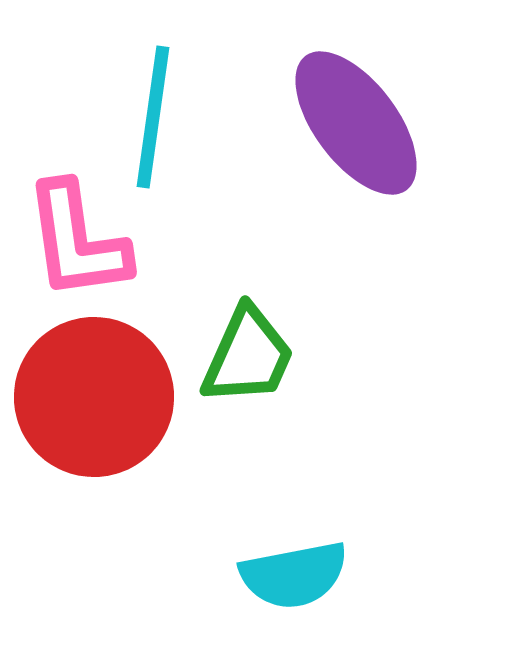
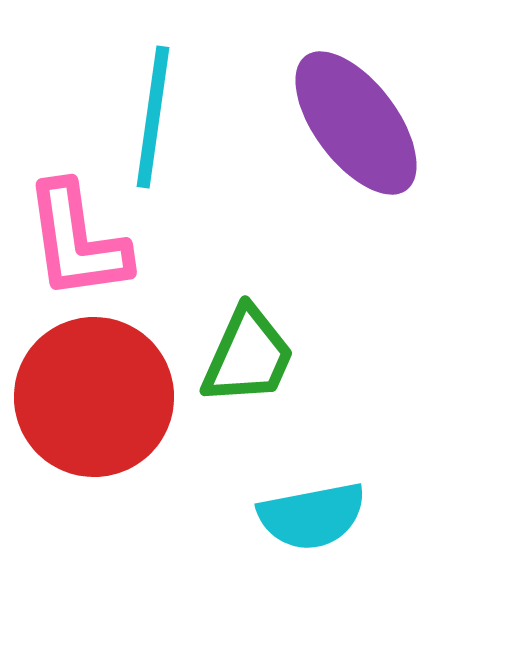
cyan semicircle: moved 18 px right, 59 px up
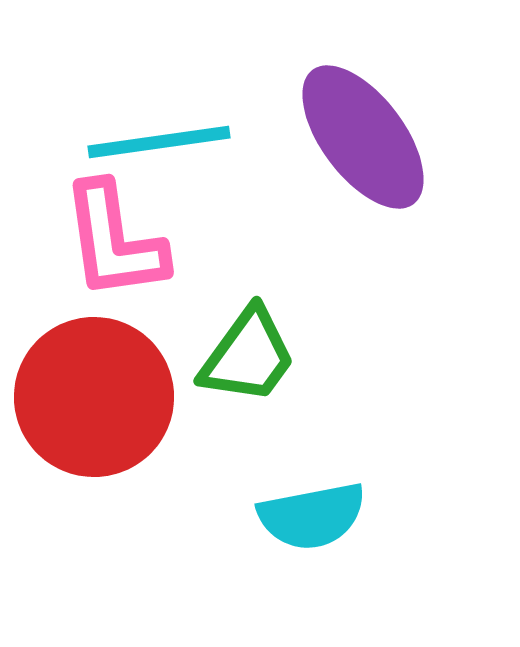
cyan line: moved 6 px right, 25 px down; rotated 74 degrees clockwise
purple ellipse: moved 7 px right, 14 px down
pink L-shape: moved 37 px right
green trapezoid: rotated 12 degrees clockwise
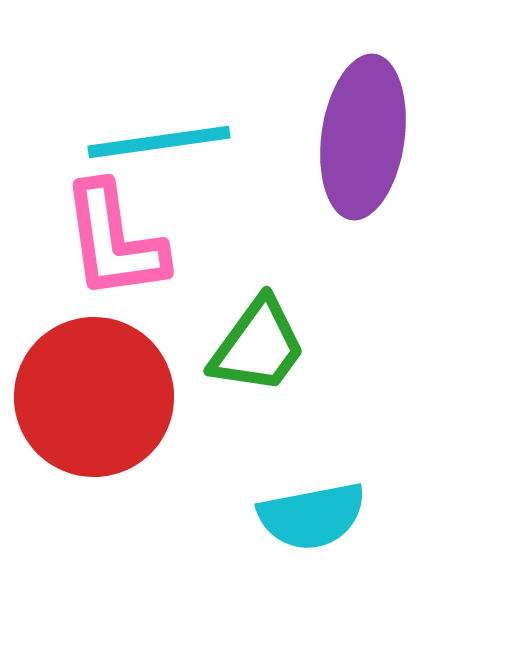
purple ellipse: rotated 45 degrees clockwise
green trapezoid: moved 10 px right, 10 px up
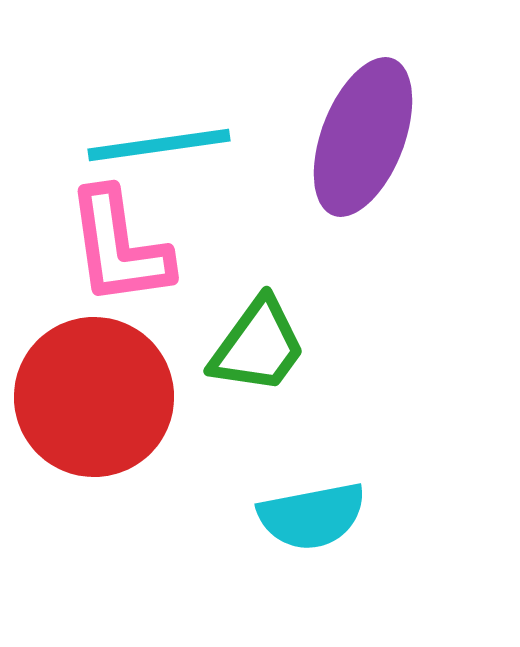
purple ellipse: rotated 13 degrees clockwise
cyan line: moved 3 px down
pink L-shape: moved 5 px right, 6 px down
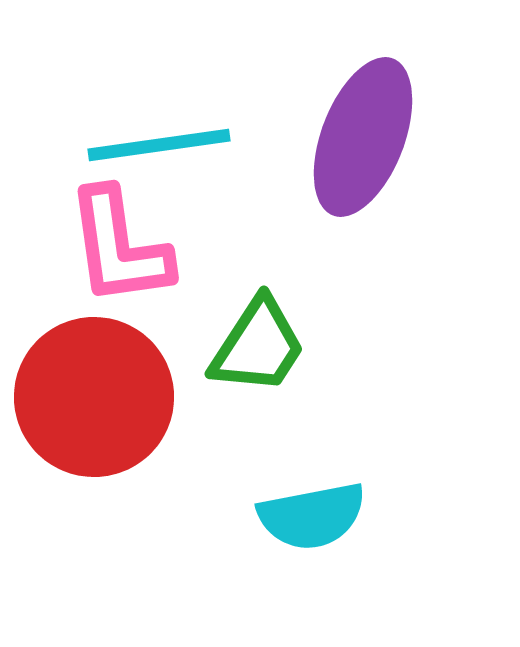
green trapezoid: rotated 3 degrees counterclockwise
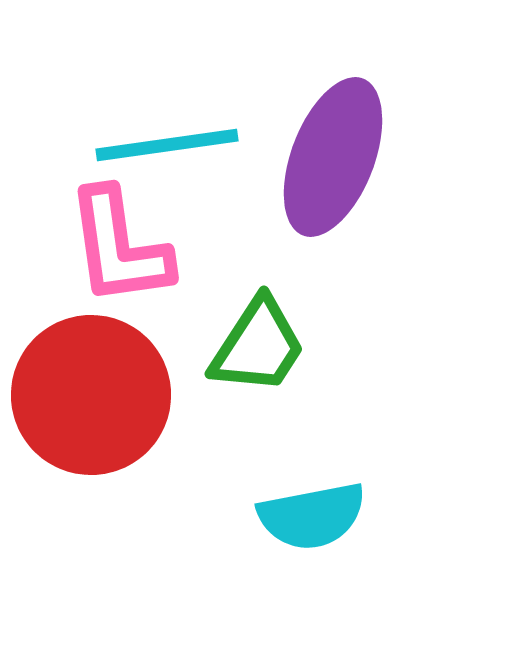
purple ellipse: moved 30 px left, 20 px down
cyan line: moved 8 px right
red circle: moved 3 px left, 2 px up
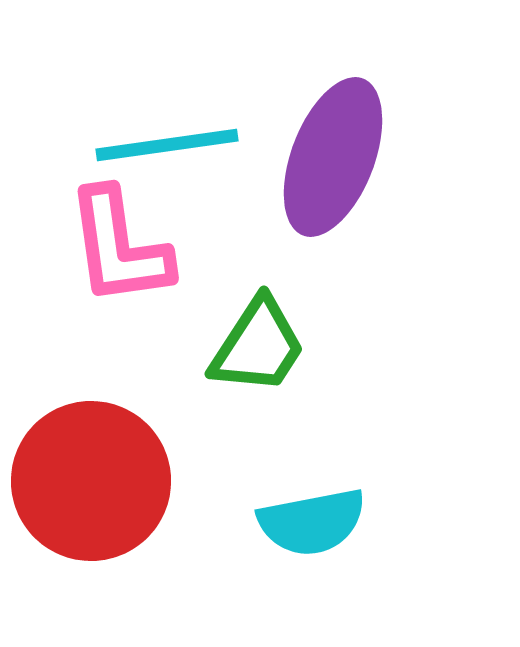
red circle: moved 86 px down
cyan semicircle: moved 6 px down
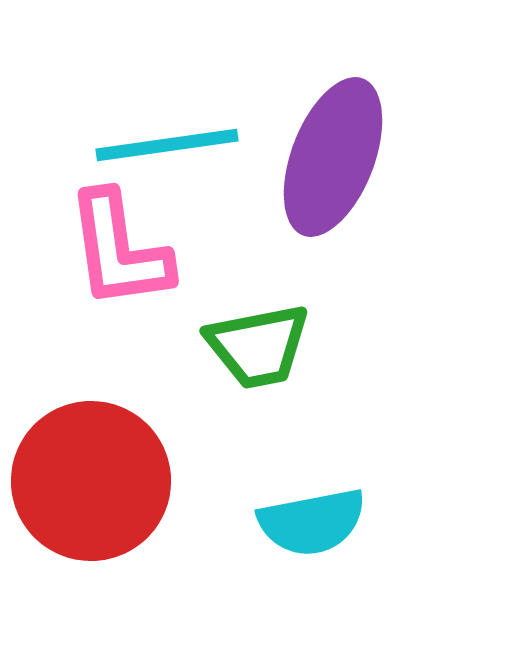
pink L-shape: moved 3 px down
green trapezoid: rotated 46 degrees clockwise
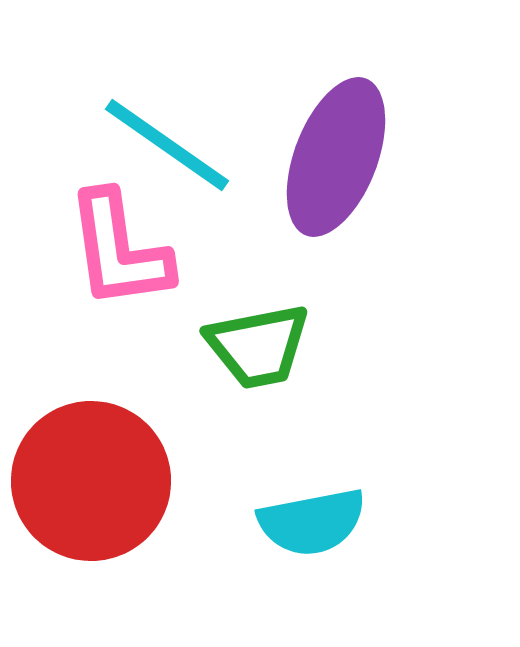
cyan line: rotated 43 degrees clockwise
purple ellipse: moved 3 px right
